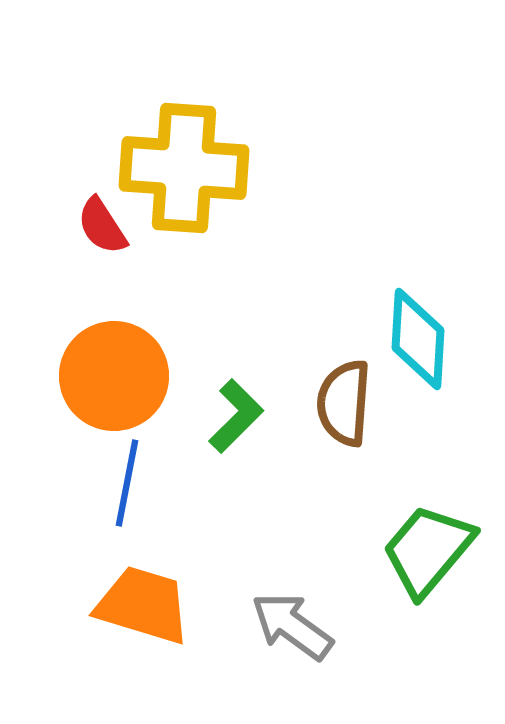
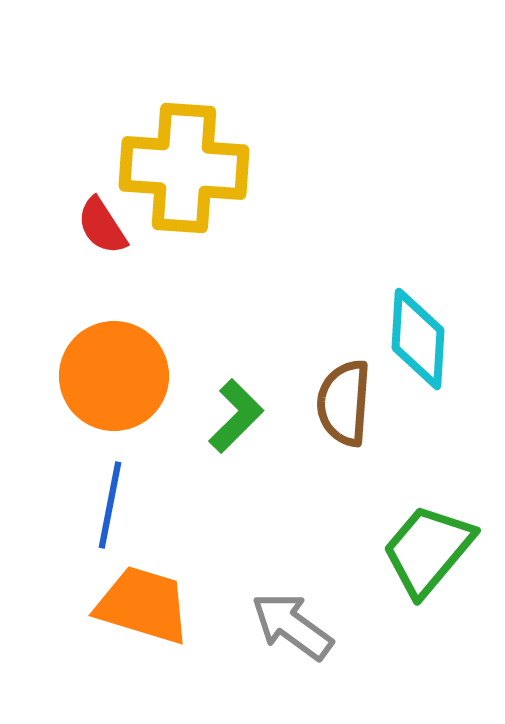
blue line: moved 17 px left, 22 px down
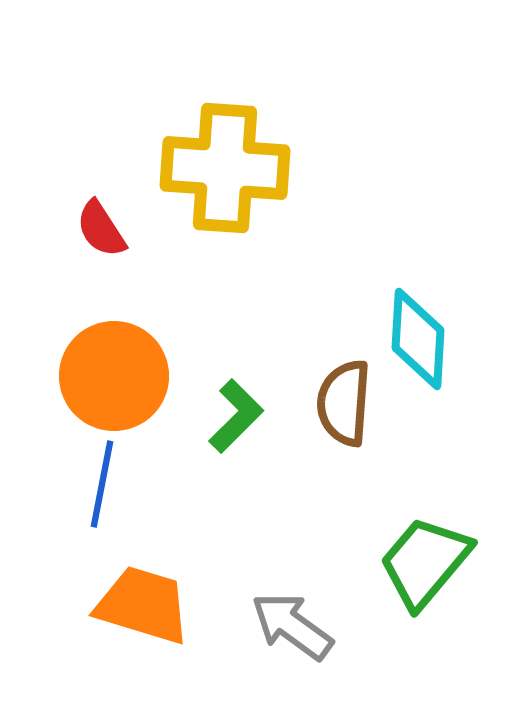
yellow cross: moved 41 px right
red semicircle: moved 1 px left, 3 px down
blue line: moved 8 px left, 21 px up
green trapezoid: moved 3 px left, 12 px down
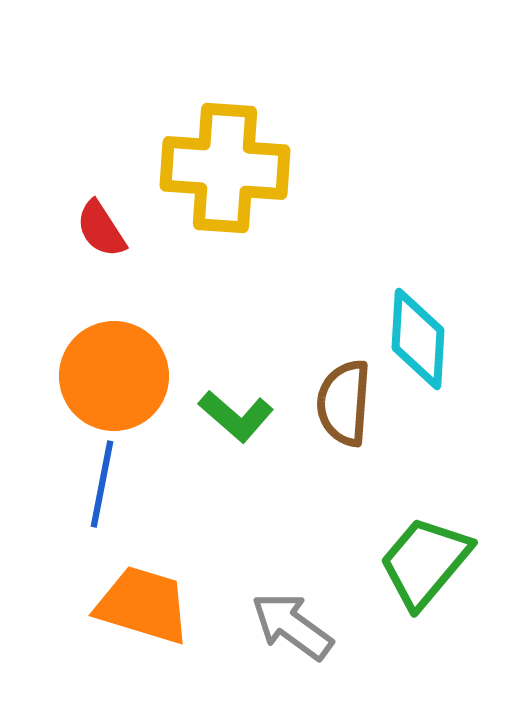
green L-shape: rotated 86 degrees clockwise
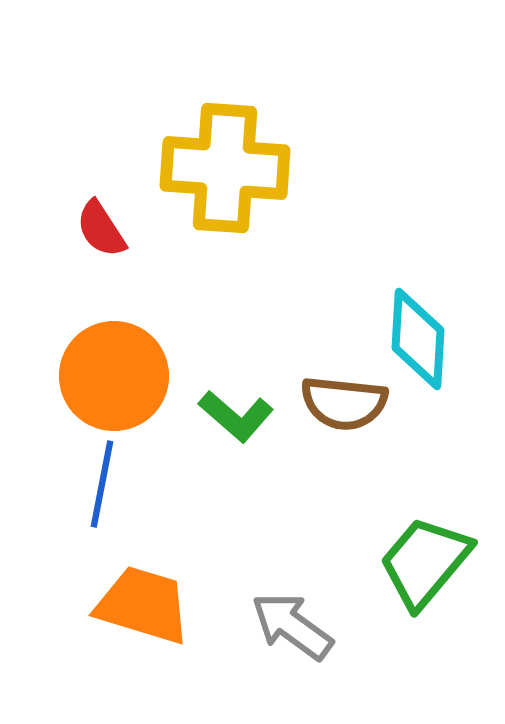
brown semicircle: rotated 88 degrees counterclockwise
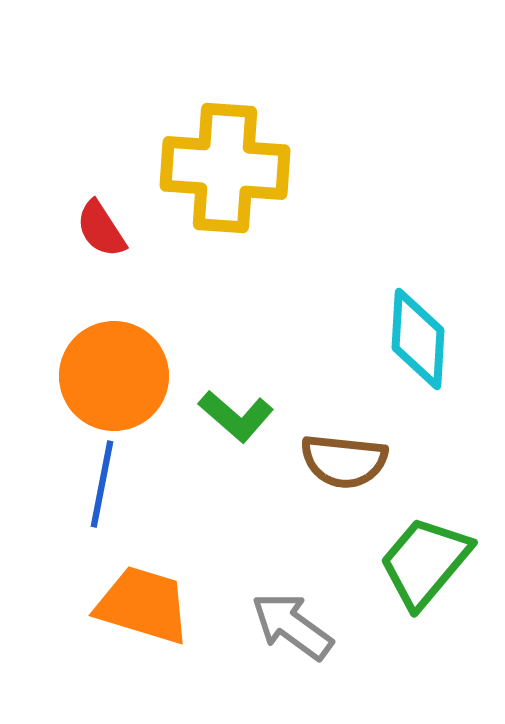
brown semicircle: moved 58 px down
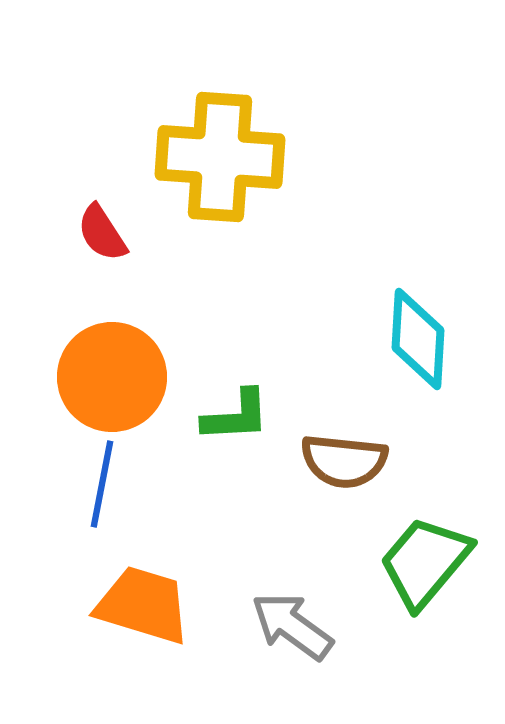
yellow cross: moved 5 px left, 11 px up
red semicircle: moved 1 px right, 4 px down
orange circle: moved 2 px left, 1 px down
green L-shape: rotated 44 degrees counterclockwise
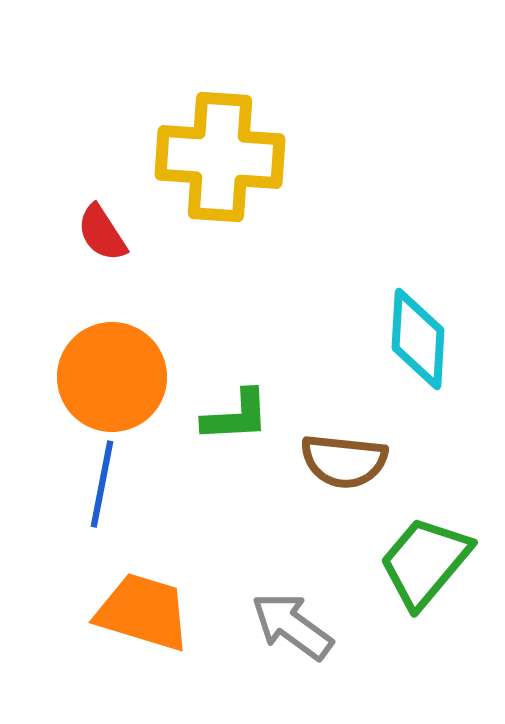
orange trapezoid: moved 7 px down
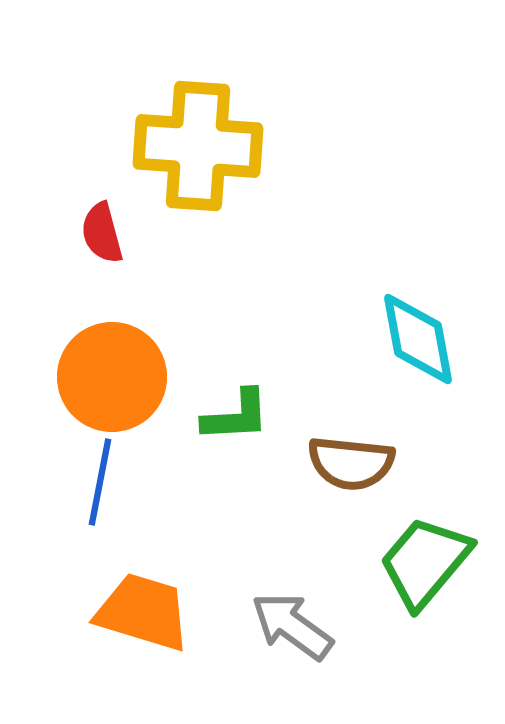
yellow cross: moved 22 px left, 11 px up
red semicircle: rotated 18 degrees clockwise
cyan diamond: rotated 14 degrees counterclockwise
brown semicircle: moved 7 px right, 2 px down
blue line: moved 2 px left, 2 px up
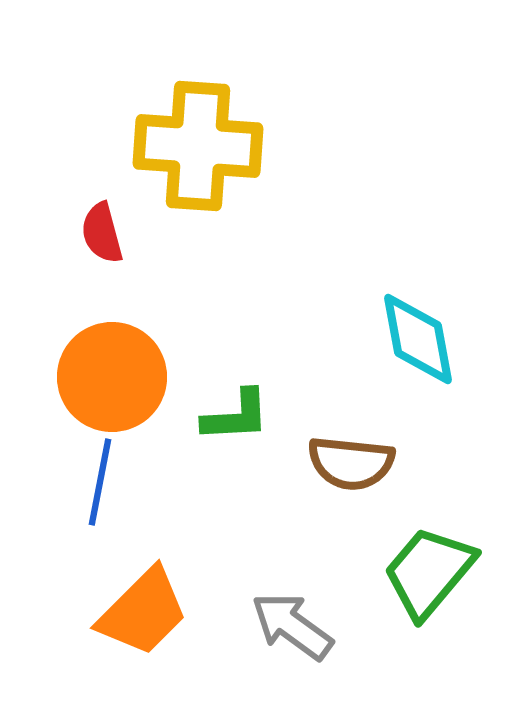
green trapezoid: moved 4 px right, 10 px down
orange trapezoid: rotated 118 degrees clockwise
